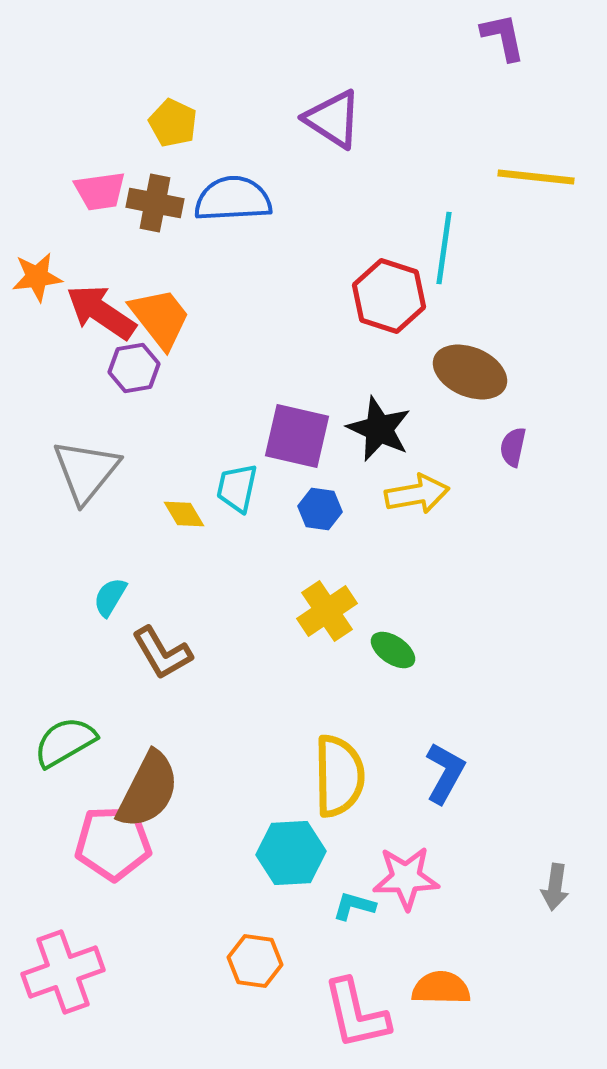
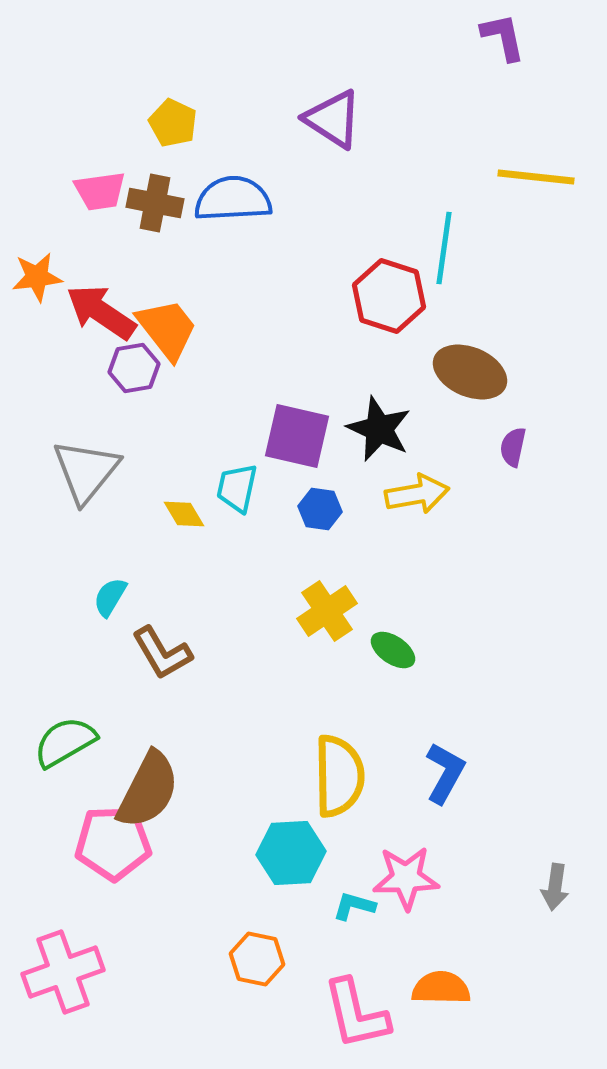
orange trapezoid: moved 7 px right, 11 px down
orange hexagon: moved 2 px right, 2 px up; rotated 4 degrees clockwise
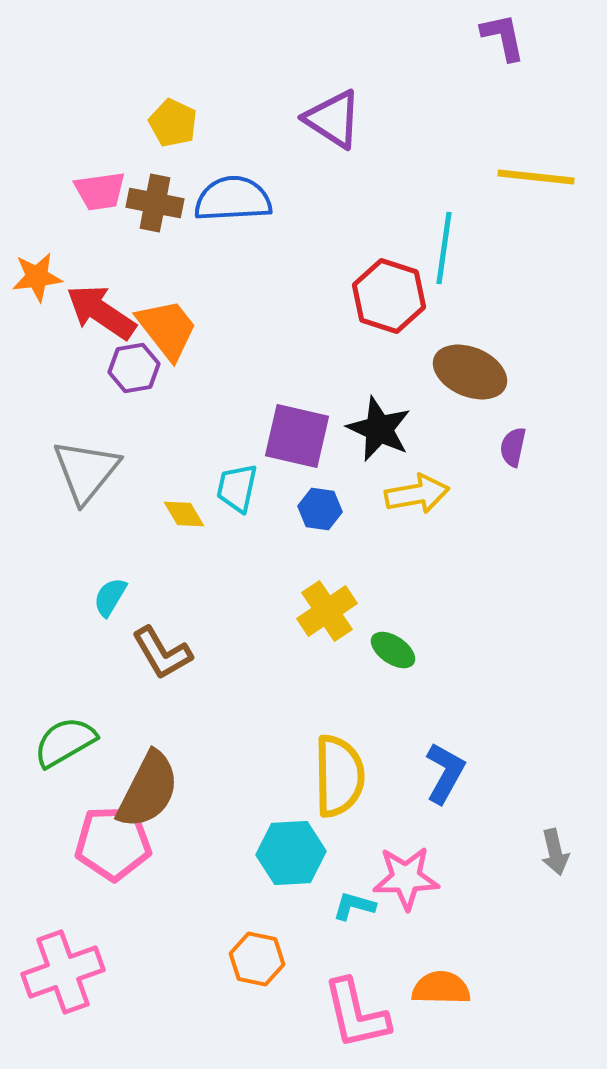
gray arrow: moved 35 px up; rotated 21 degrees counterclockwise
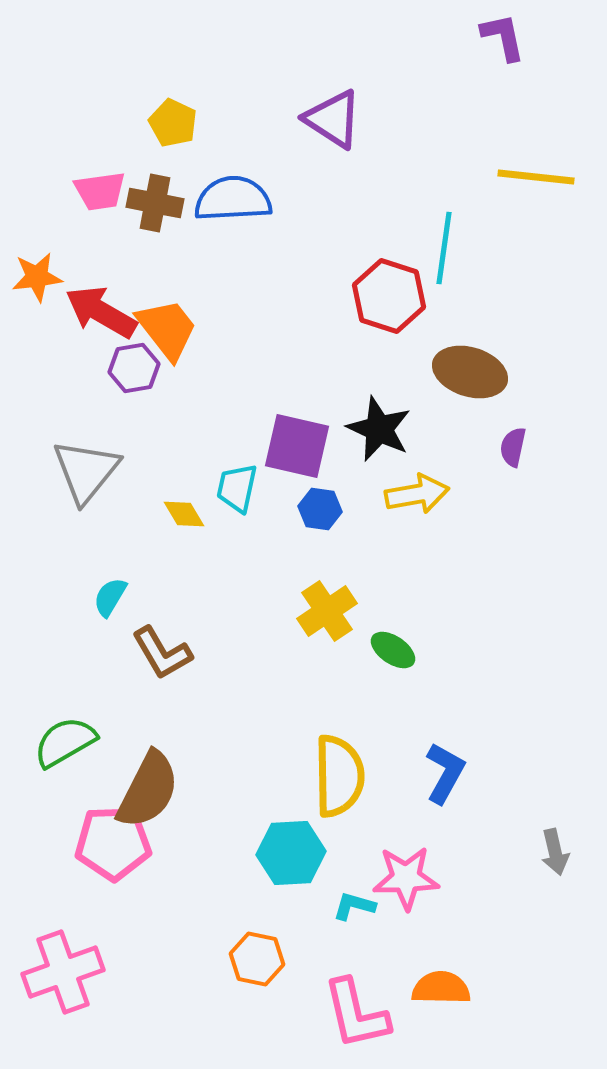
red arrow: rotated 4 degrees counterclockwise
brown ellipse: rotated 6 degrees counterclockwise
purple square: moved 10 px down
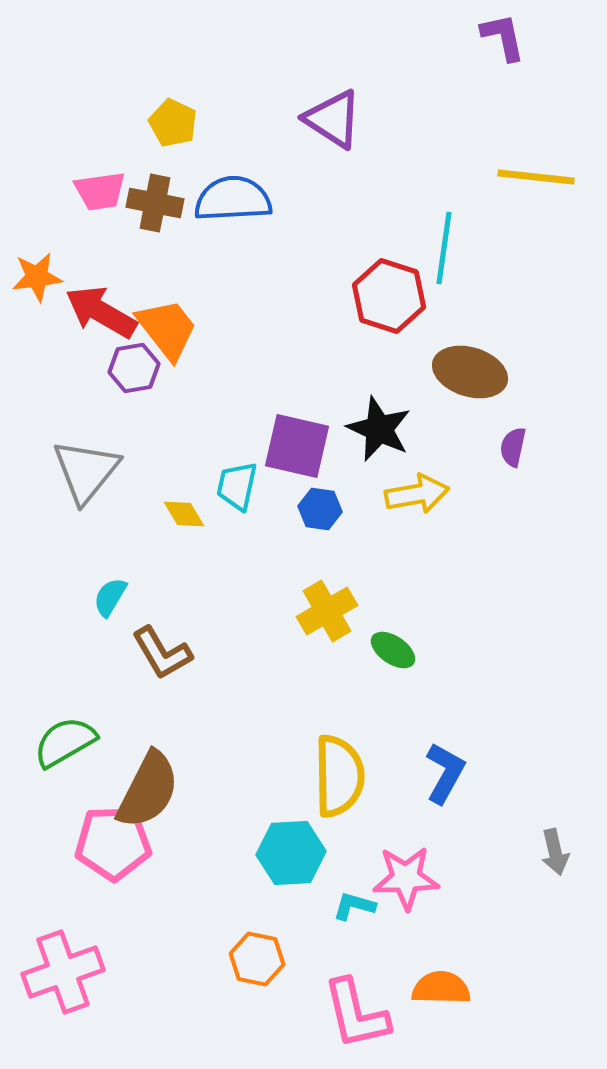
cyan trapezoid: moved 2 px up
yellow cross: rotated 4 degrees clockwise
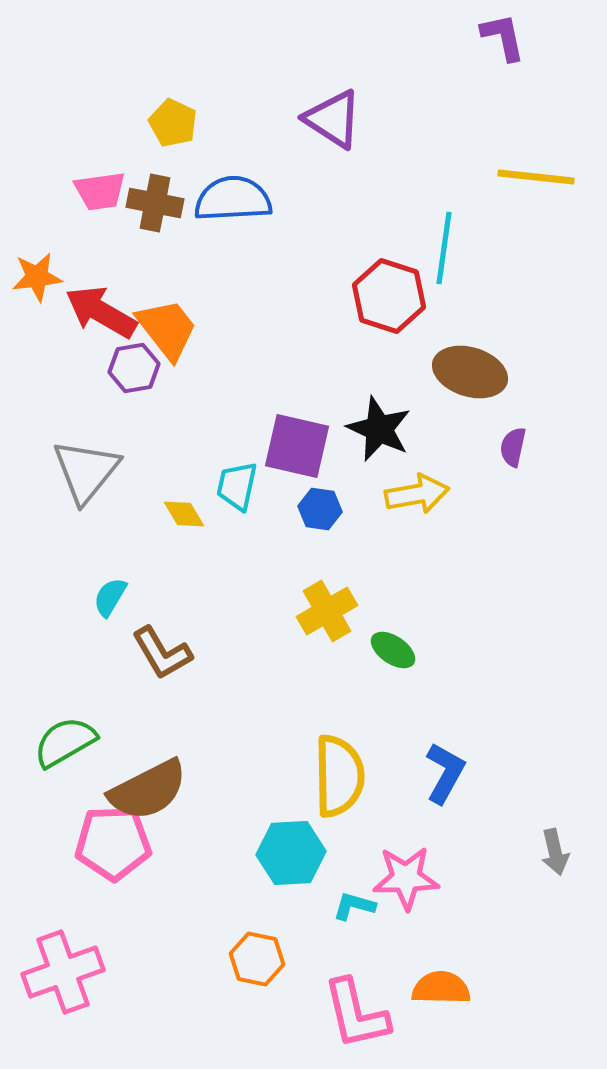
brown semicircle: rotated 36 degrees clockwise
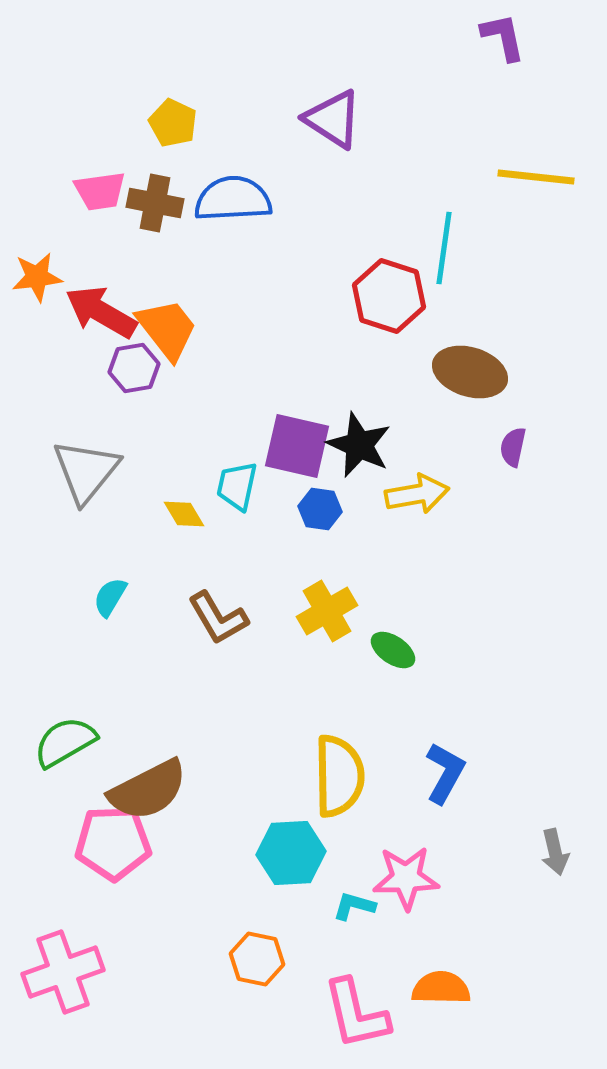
black star: moved 20 px left, 16 px down
brown L-shape: moved 56 px right, 35 px up
